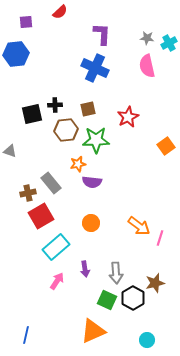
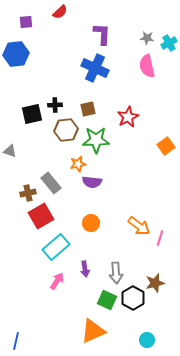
blue line: moved 10 px left, 6 px down
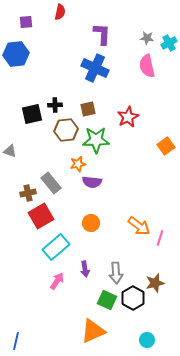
red semicircle: rotated 35 degrees counterclockwise
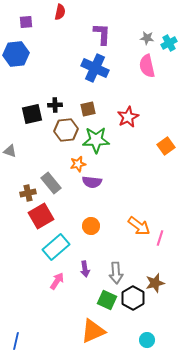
orange circle: moved 3 px down
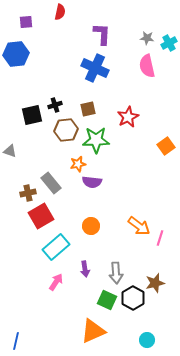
black cross: rotated 16 degrees counterclockwise
black square: moved 1 px down
pink arrow: moved 1 px left, 1 px down
